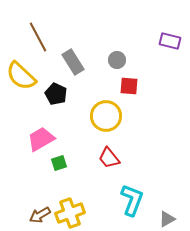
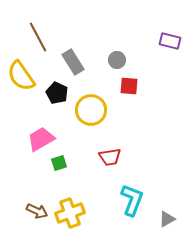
yellow semicircle: rotated 12 degrees clockwise
black pentagon: moved 1 px right, 1 px up
yellow circle: moved 15 px left, 6 px up
red trapezoid: moved 1 px right, 1 px up; rotated 60 degrees counterclockwise
brown arrow: moved 3 px left, 4 px up; rotated 125 degrees counterclockwise
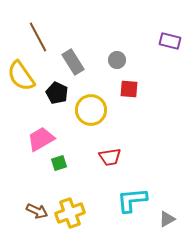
red square: moved 3 px down
cyan L-shape: rotated 116 degrees counterclockwise
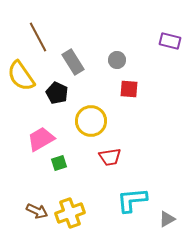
yellow circle: moved 11 px down
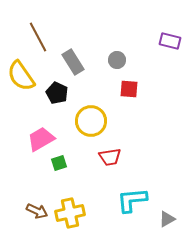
yellow cross: rotated 8 degrees clockwise
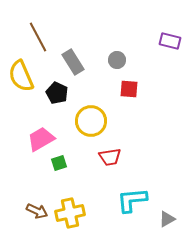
yellow semicircle: rotated 12 degrees clockwise
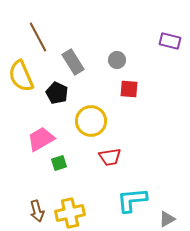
brown arrow: rotated 50 degrees clockwise
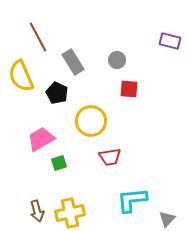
gray triangle: rotated 18 degrees counterclockwise
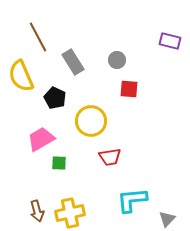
black pentagon: moved 2 px left, 5 px down
green square: rotated 21 degrees clockwise
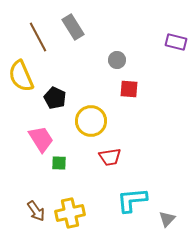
purple rectangle: moved 6 px right, 1 px down
gray rectangle: moved 35 px up
pink trapezoid: rotated 88 degrees clockwise
brown arrow: moved 1 px left; rotated 20 degrees counterclockwise
